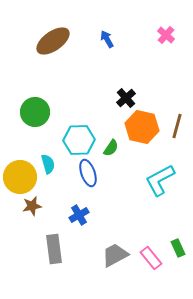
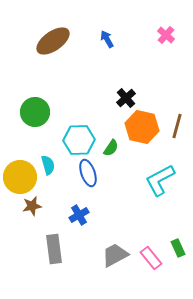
cyan semicircle: moved 1 px down
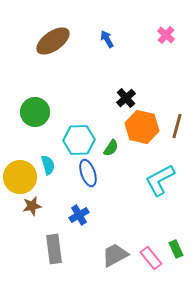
green rectangle: moved 2 px left, 1 px down
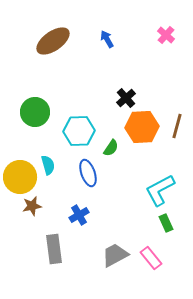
orange hexagon: rotated 16 degrees counterclockwise
cyan hexagon: moved 9 px up
cyan L-shape: moved 10 px down
green rectangle: moved 10 px left, 26 px up
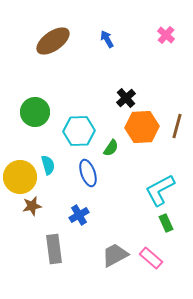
pink rectangle: rotated 10 degrees counterclockwise
